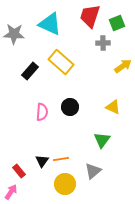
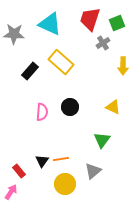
red trapezoid: moved 3 px down
gray cross: rotated 32 degrees counterclockwise
yellow arrow: rotated 126 degrees clockwise
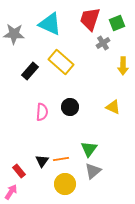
green triangle: moved 13 px left, 9 px down
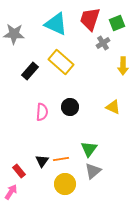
cyan triangle: moved 6 px right
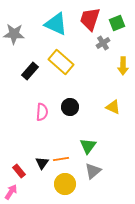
green triangle: moved 1 px left, 3 px up
black triangle: moved 2 px down
